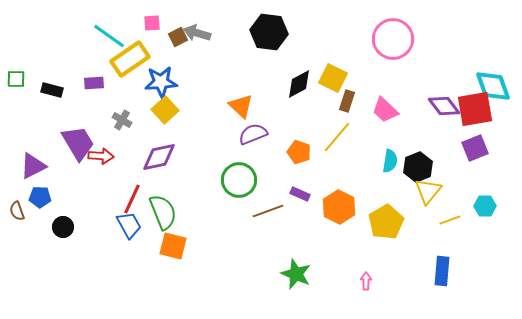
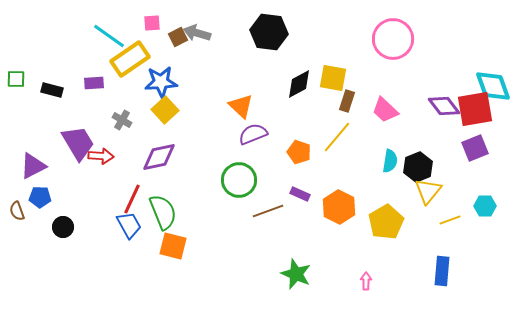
yellow square at (333, 78): rotated 16 degrees counterclockwise
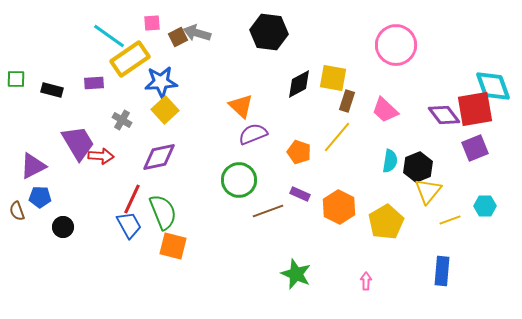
pink circle at (393, 39): moved 3 px right, 6 px down
purple diamond at (444, 106): moved 9 px down
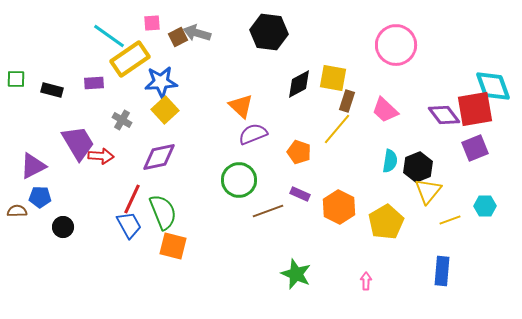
yellow line at (337, 137): moved 8 px up
brown semicircle at (17, 211): rotated 108 degrees clockwise
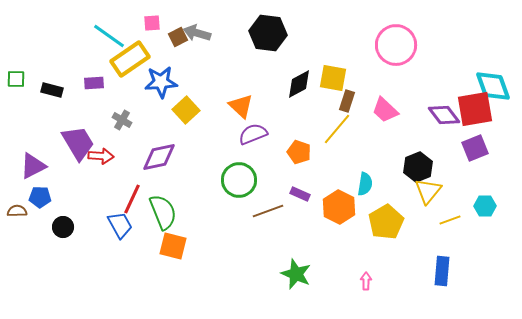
black hexagon at (269, 32): moved 1 px left, 1 px down
yellow square at (165, 110): moved 21 px right
cyan semicircle at (390, 161): moved 25 px left, 23 px down
blue trapezoid at (129, 225): moved 9 px left
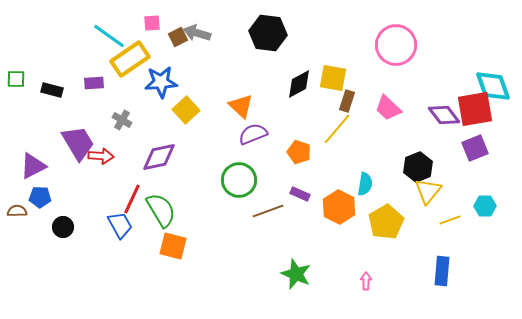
pink trapezoid at (385, 110): moved 3 px right, 2 px up
green semicircle at (163, 212): moved 2 px left, 2 px up; rotated 9 degrees counterclockwise
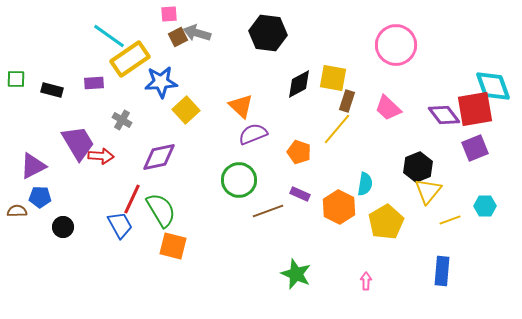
pink square at (152, 23): moved 17 px right, 9 px up
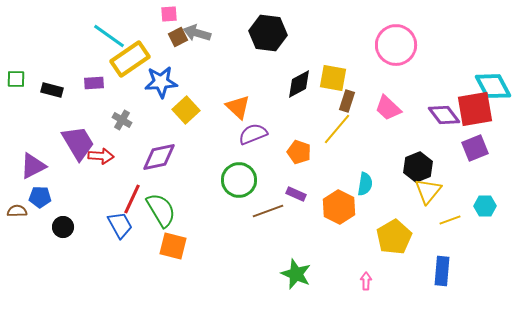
cyan diamond at (493, 86): rotated 9 degrees counterclockwise
orange triangle at (241, 106): moved 3 px left, 1 px down
purple rectangle at (300, 194): moved 4 px left
yellow pentagon at (386, 222): moved 8 px right, 15 px down
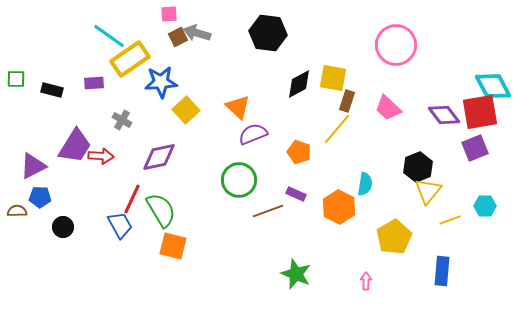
red square at (475, 109): moved 5 px right, 3 px down
purple trapezoid at (78, 143): moved 3 px left, 3 px down; rotated 63 degrees clockwise
